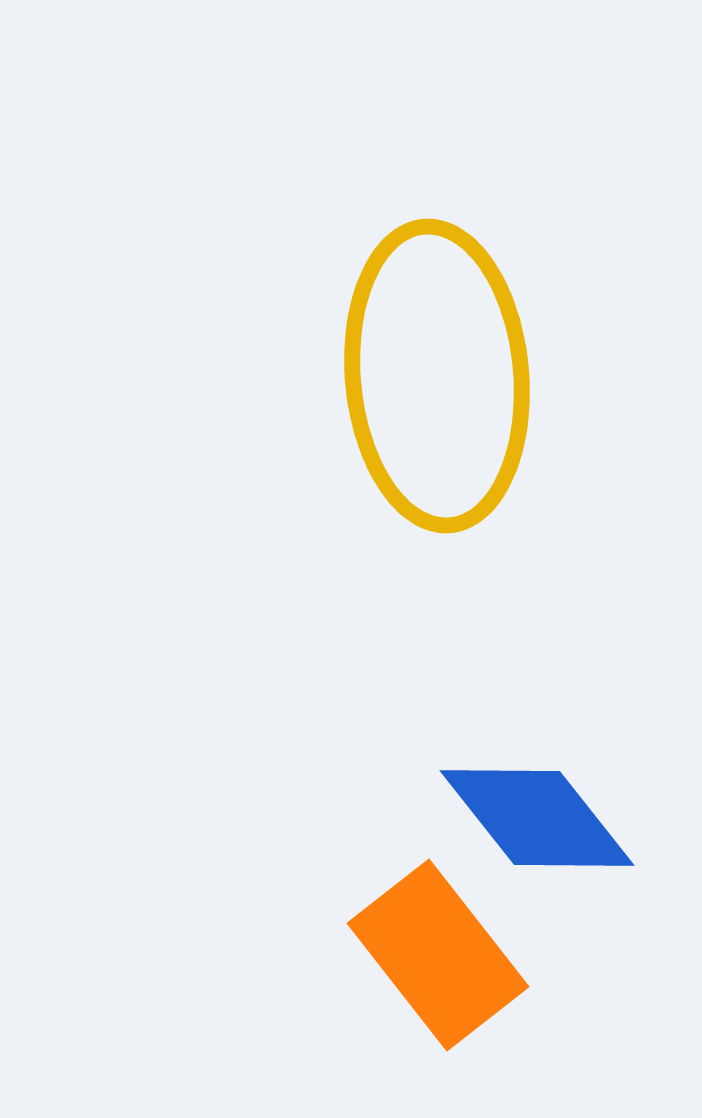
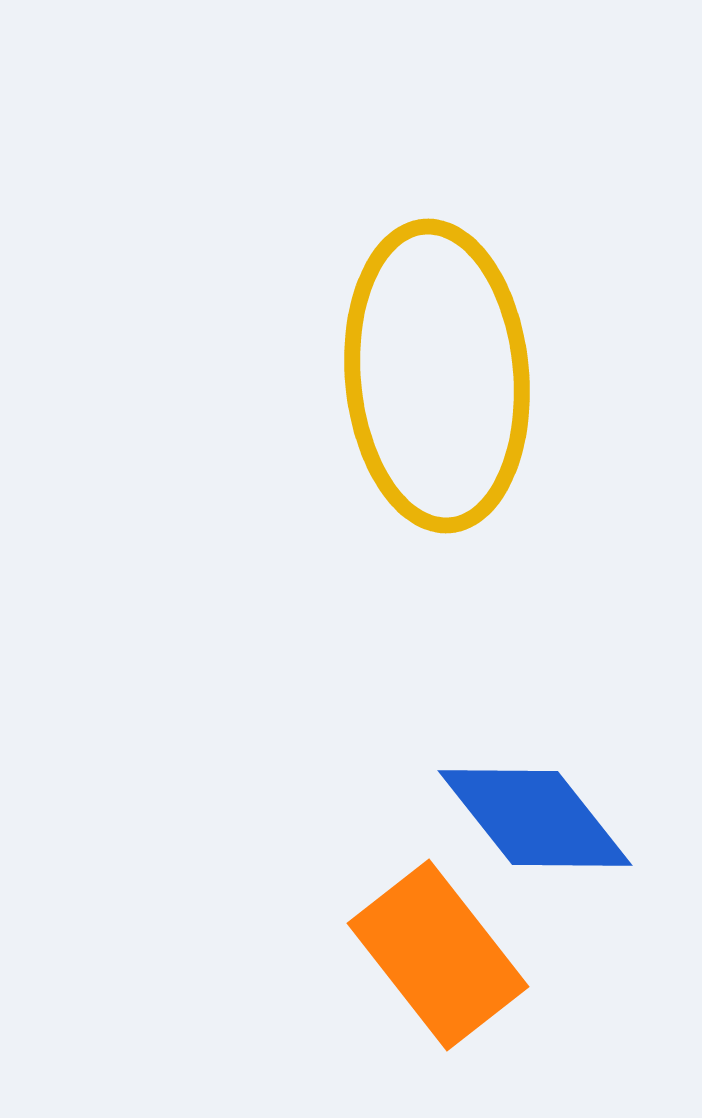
blue diamond: moved 2 px left
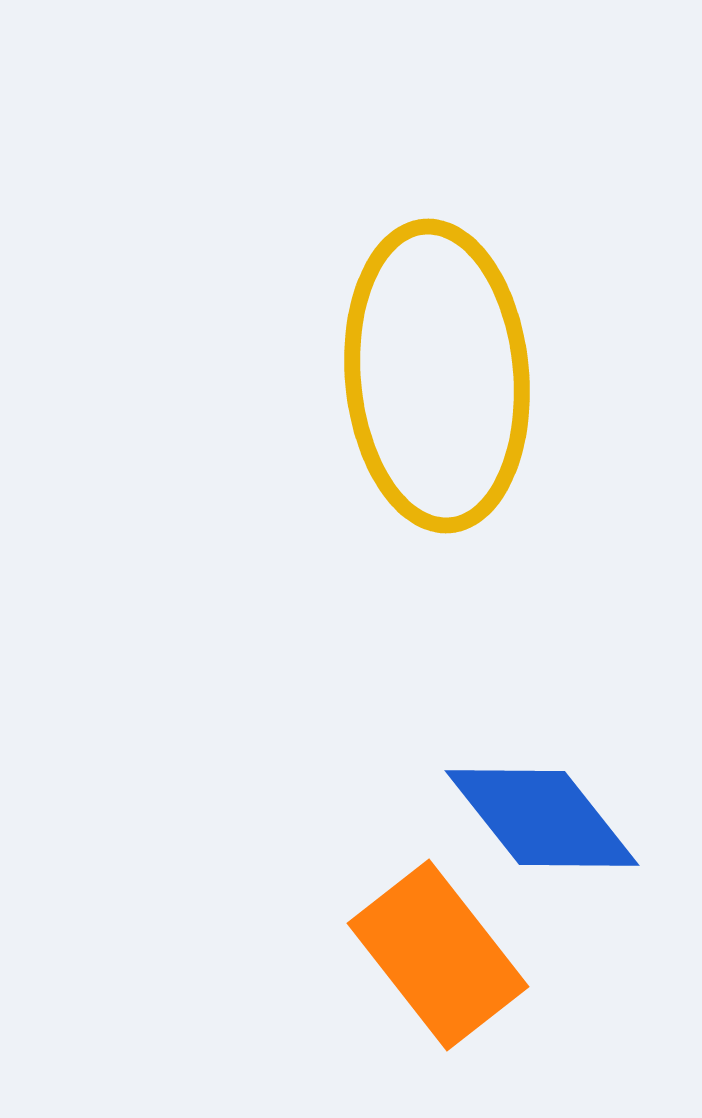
blue diamond: moved 7 px right
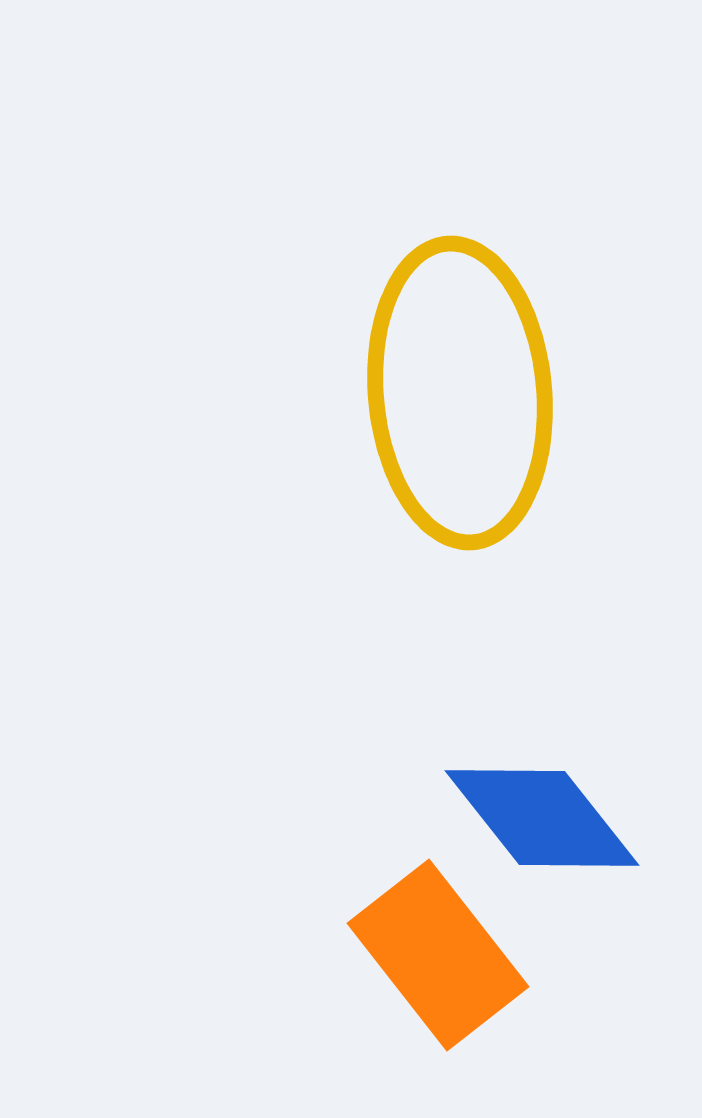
yellow ellipse: moved 23 px right, 17 px down
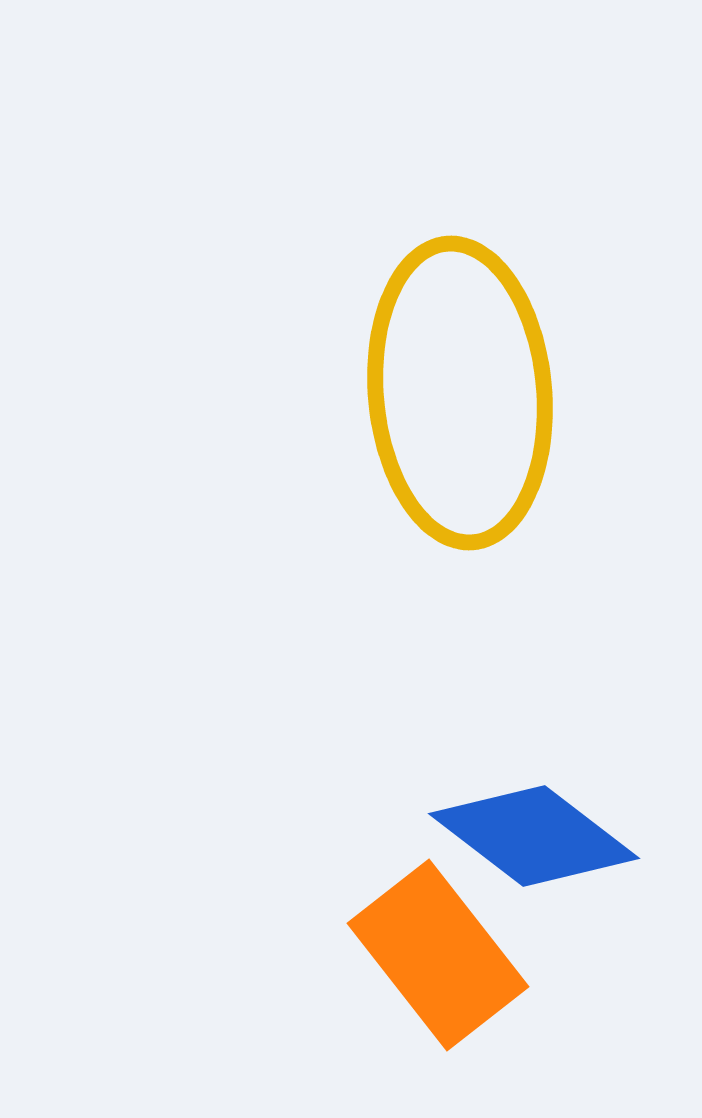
blue diamond: moved 8 px left, 18 px down; rotated 14 degrees counterclockwise
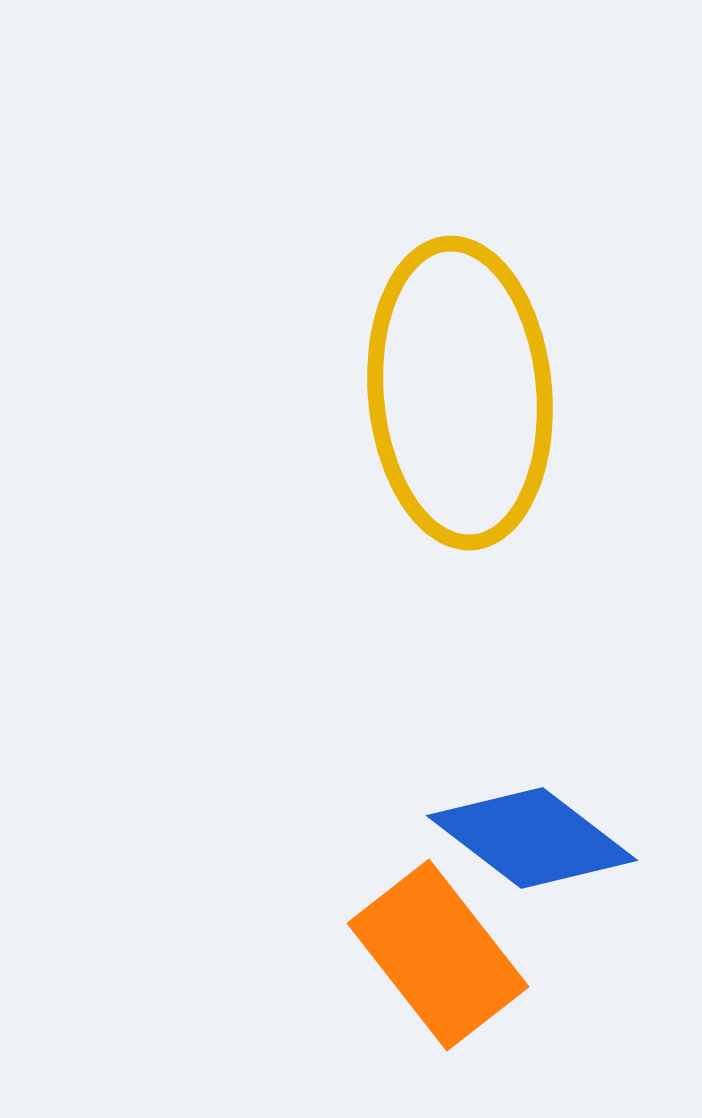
blue diamond: moved 2 px left, 2 px down
